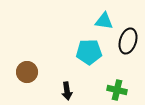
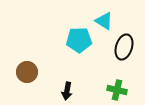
cyan triangle: rotated 24 degrees clockwise
black ellipse: moved 4 px left, 6 px down
cyan pentagon: moved 10 px left, 12 px up
black arrow: rotated 18 degrees clockwise
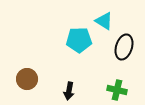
brown circle: moved 7 px down
black arrow: moved 2 px right
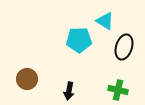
cyan triangle: moved 1 px right
green cross: moved 1 px right
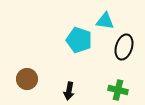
cyan triangle: rotated 24 degrees counterclockwise
cyan pentagon: rotated 20 degrees clockwise
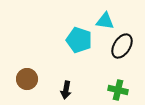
black ellipse: moved 2 px left, 1 px up; rotated 15 degrees clockwise
black arrow: moved 3 px left, 1 px up
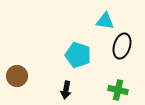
cyan pentagon: moved 1 px left, 15 px down
black ellipse: rotated 15 degrees counterclockwise
brown circle: moved 10 px left, 3 px up
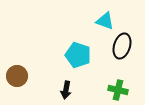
cyan triangle: rotated 12 degrees clockwise
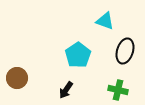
black ellipse: moved 3 px right, 5 px down
cyan pentagon: rotated 20 degrees clockwise
brown circle: moved 2 px down
black arrow: rotated 24 degrees clockwise
